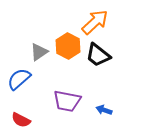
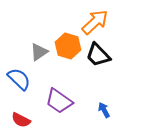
orange hexagon: rotated 10 degrees counterclockwise
black trapezoid: rotated 8 degrees clockwise
blue semicircle: rotated 85 degrees clockwise
purple trapezoid: moved 8 px left; rotated 24 degrees clockwise
blue arrow: rotated 42 degrees clockwise
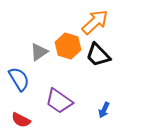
blue semicircle: rotated 15 degrees clockwise
blue arrow: rotated 126 degrees counterclockwise
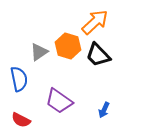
blue semicircle: rotated 20 degrees clockwise
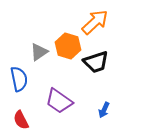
black trapezoid: moved 2 px left, 7 px down; rotated 64 degrees counterclockwise
red semicircle: rotated 36 degrees clockwise
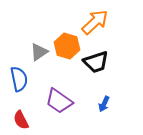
orange hexagon: moved 1 px left
blue arrow: moved 6 px up
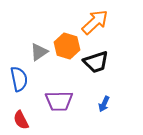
purple trapezoid: rotated 36 degrees counterclockwise
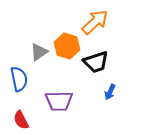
blue arrow: moved 6 px right, 12 px up
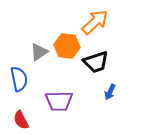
orange hexagon: rotated 10 degrees counterclockwise
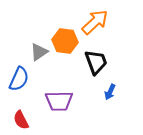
orange hexagon: moved 2 px left, 5 px up
black trapezoid: rotated 92 degrees counterclockwise
blue semicircle: rotated 35 degrees clockwise
